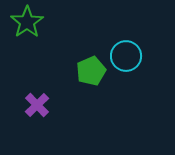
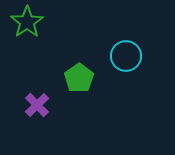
green pentagon: moved 12 px left, 7 px down; rotated 12 degrees counterclockwise
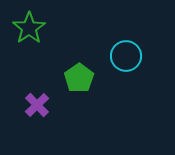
green star: moved 2 px right, 6 px down
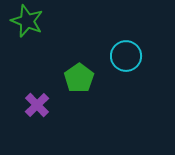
green star: moved 2 px left, 7 px up; rotated 16 degrees counterclockwise
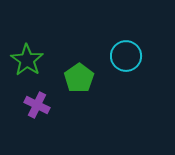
green star: moved 39 px down; rotated 12 degrees clockwise
purple cross: rotated 20 degrees counterclockwise
